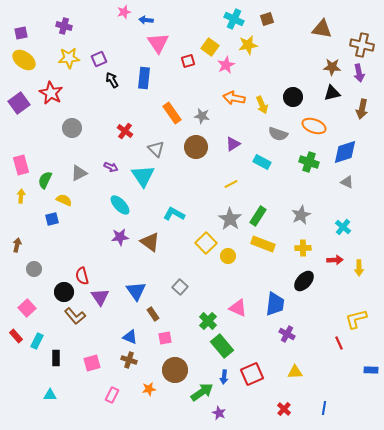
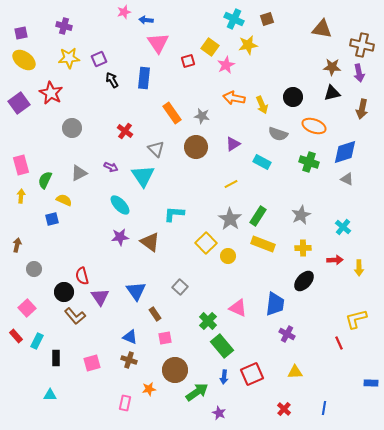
gray triangle at (347, 182): moved 3 px up
cyan L-shape at (174, 214): rotated 25 degrees counterclockwise
brown rectangle at (153, 314): moved 2 px right
blue rectangle at (371, 370): moved 13 px down
green arrow at (202, 392): moved 5 px left
pink rectangle at (112, 395): moved 13 px right, 8 px down; rotated 14 degrees counterclockwise
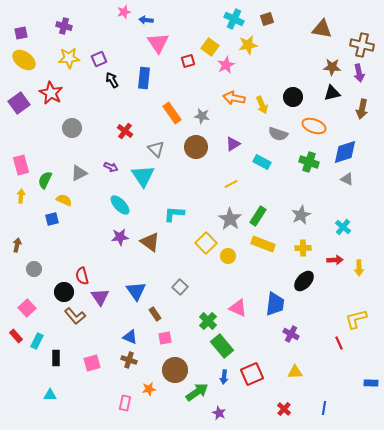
purple cross at (287, 334): moved 4 px right
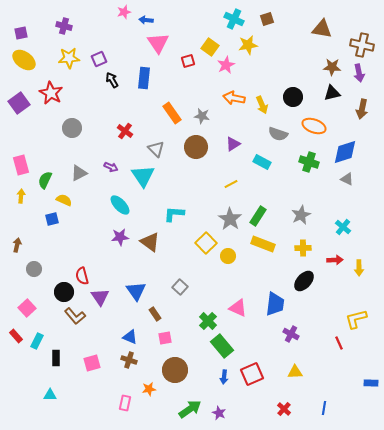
green arrow at (197, 392): moved 7 px left, 17 px down
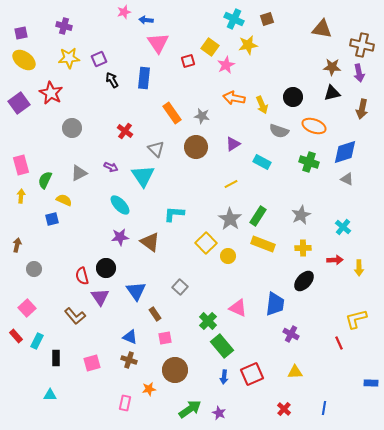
gray semicircle at (278, 134): moved 1 px right, 3 px up
black circle at (64, 292): moved 42 px right, 24 px up
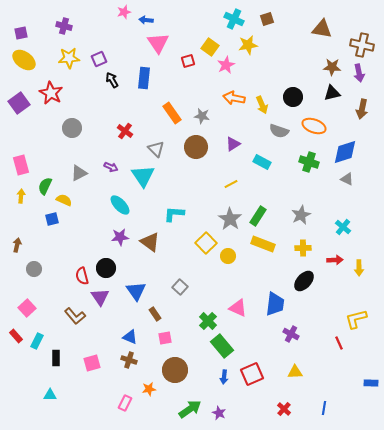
green semicircle at (45, 180): moved 6 px down
pink rectangle at (125, 403): rotated 14 degrees clockwise
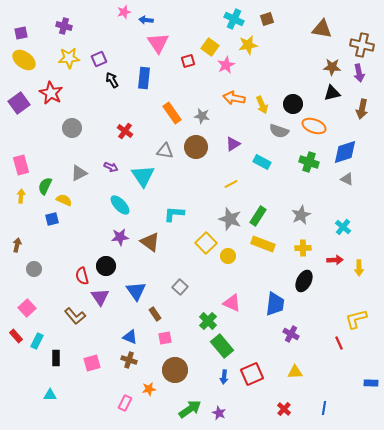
black circle at (293, 97): moved 7 px down
gray triangle at (156, 149): moved 9 px right, 2 px down; rotated 36 degrees counterclockwise
gray star at (230, 219): rotated 15 degrees counterclockwise
black circle at (106, 268): moved 2 px up
black ellipse at (304, 281): rotated 15 degrees counterclockwise
pink triangle at (238, 308): moved 6 px left, 5 px up
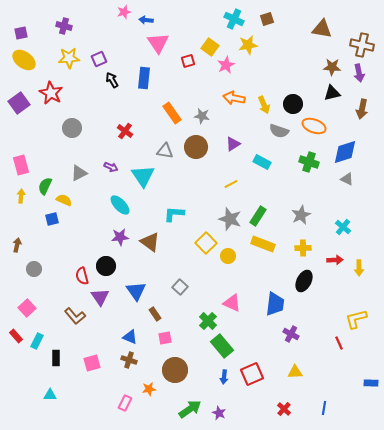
yellow arrow at (262, 105): moved 2 px right
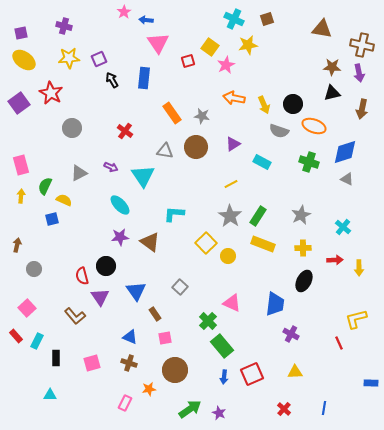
pink star at (124, 12): rotated 16 degrees counterclockwise
gray star at (230, 219): moved 3 px up; rotated 15 degrees clockwise
brown cross at (129, 360): moved 3 px down
